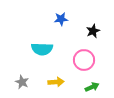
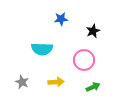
green arrow: moved 1 px right
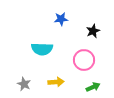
gray star: moved 2 px right, 2 px down
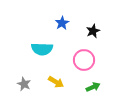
blue star: moved 1 px right, 4 px down; rotated 24 degrees counterclockwise
yellow arrow: rotated 35 degrees clockwise
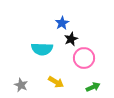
black star: moved 22 px left, 8 px down
pink circle: moved 2 px up
gray star: moved 3 px left, 1 px down
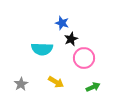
blue star: rotated 24 degrees counterclockwise
gray star: moved 1 px up; rotated 16 degrees clockwise
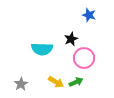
blue star: moved 27 px right, 8 px up
green arrow: moved 17 px left, 5 px up
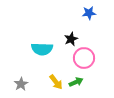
blue star: moved 2 px up; rotated 24 degrees counterclockwise
yellow arrow: rotated 21 degrees clockwise
